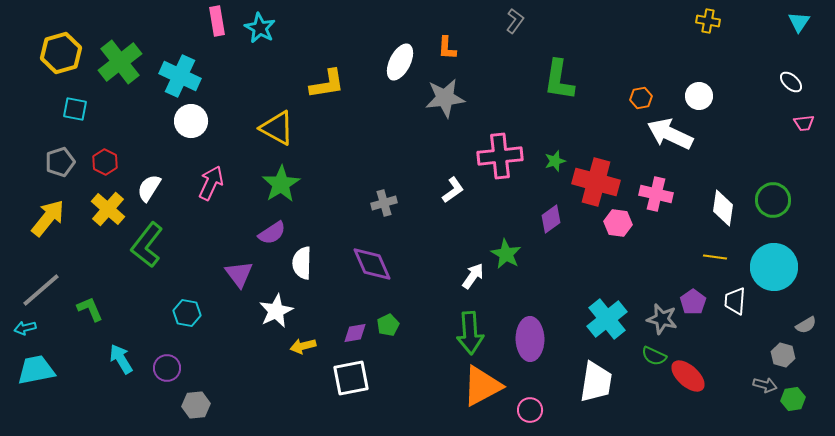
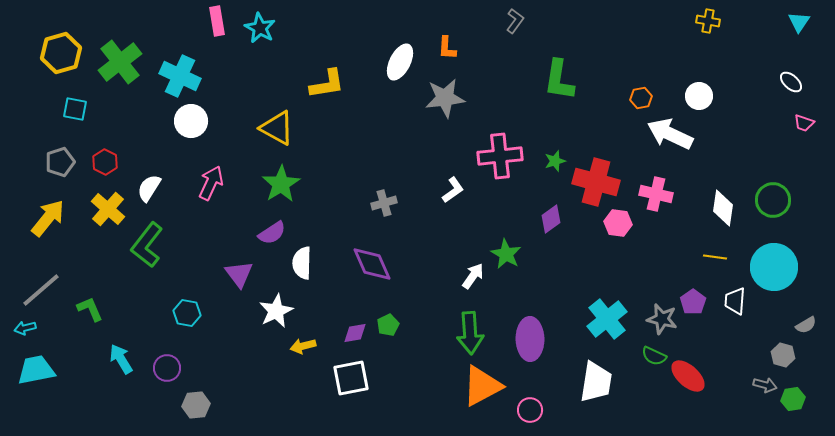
pink trapezoid at (804, 123): rotated 25 degrees clockwise
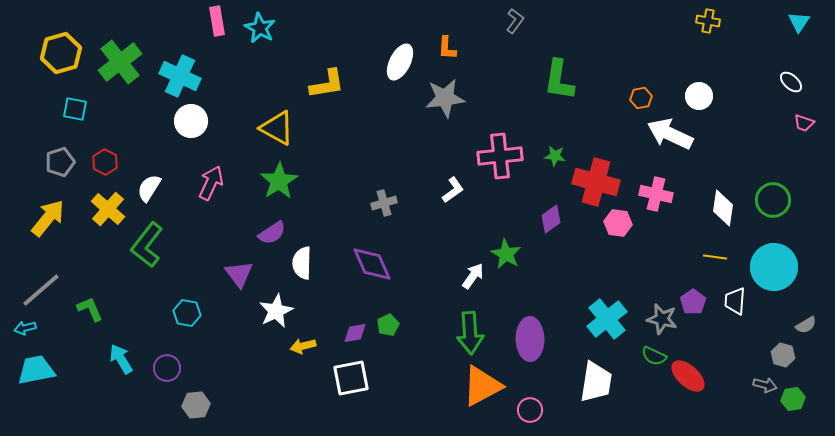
green star at (555, 161): moved 5 px up; rotated 25 degrees clockwise
green star at (281, 184): moved 2 px left, 3 px up
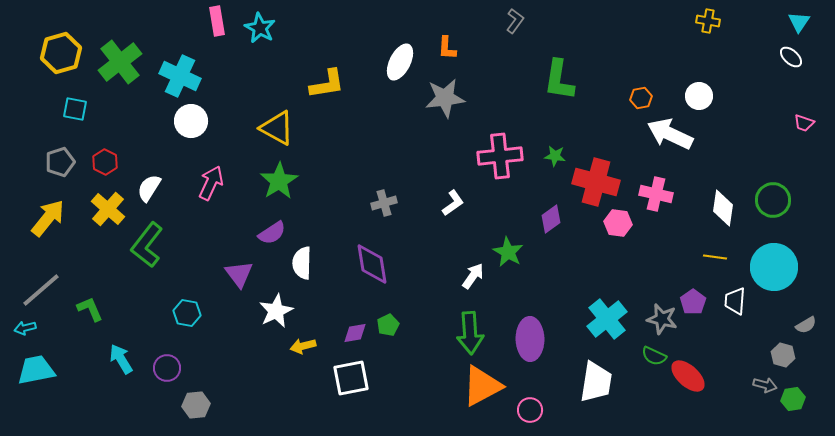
white ellipse at (791, 82): moved 25 px up
white L-shape at (453, 190): moved 13 px down
green star at (506, 254): moved 2 px right, 2 px up
purple diamond at (372, 264): rotated 15 degrees clockwise
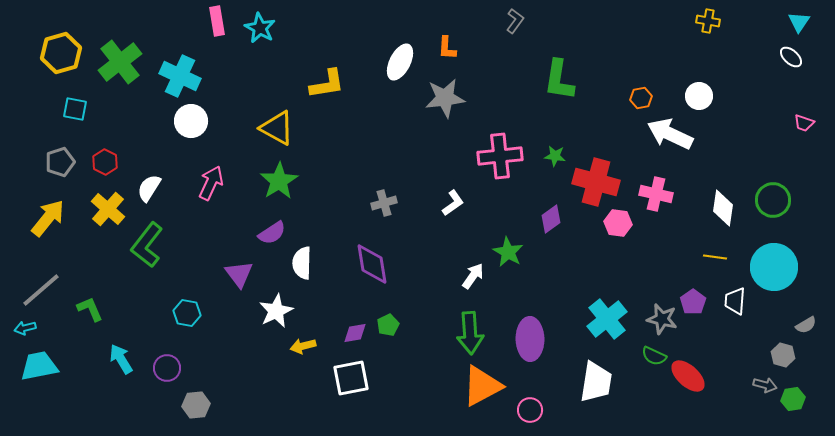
cyan trapezoid at (36, 370): moved 3 px right, 4 px up
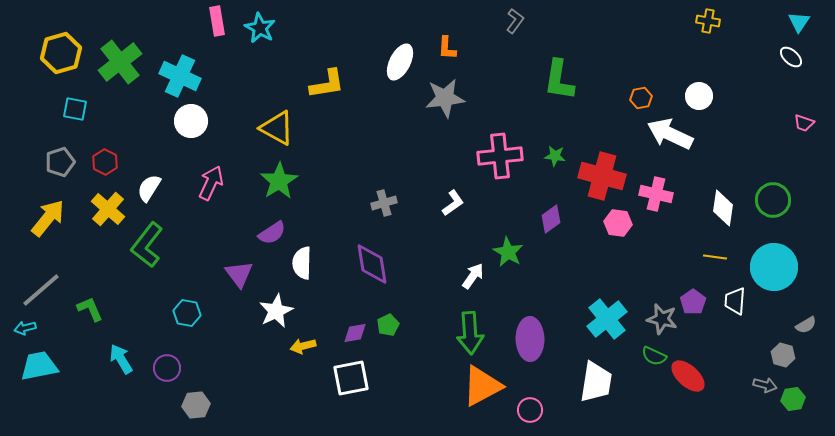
red cross at (596, 182): moved 6 px right, 6 px up
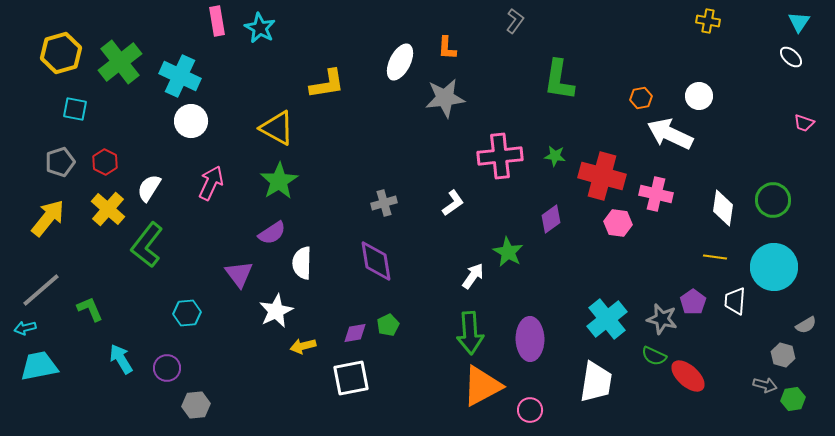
purple diamond at (372, 264): moved 4 px right, 3 px up
cyan hexagon at (187, 313): rotated 16 degrees counterclockwise
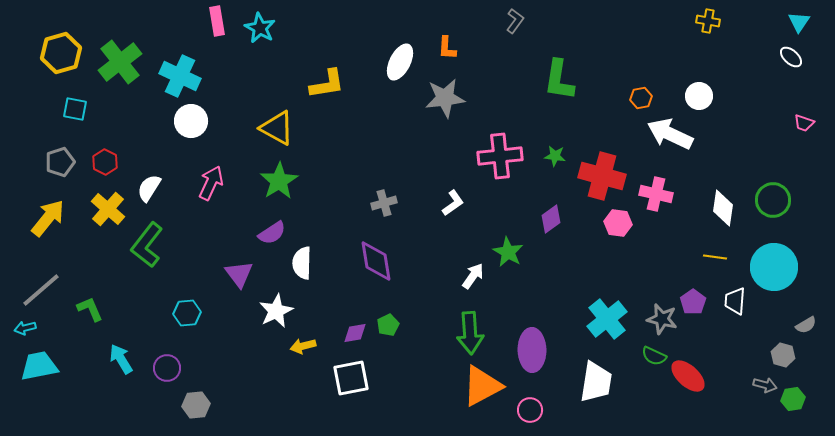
purple ellipse at (530, 339): moved 2 px right, 11 px down
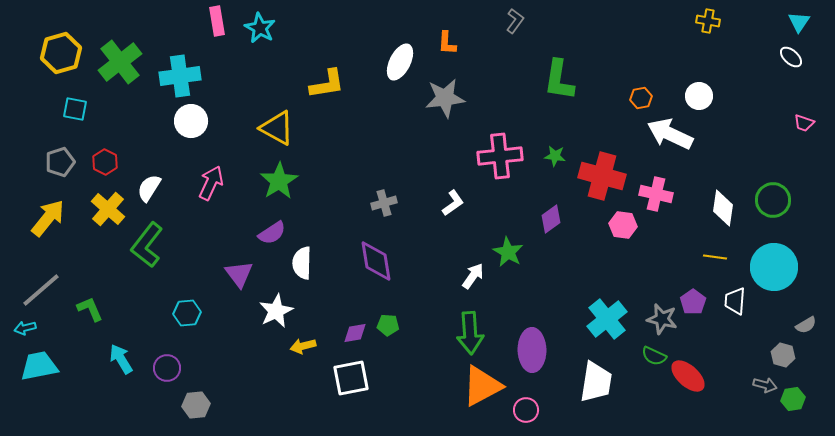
orange L-shape at (447, 48): moved 5 px up
cyan cross at (180, 76): rotated 33 degrees counterclockwise
pink hexagon at (618, 223): moved 5 px right, 2 px down
green pentagon at (388, 325): rotated 30 degrees clockwise
pink circle at (530, 410): moved 4 px left
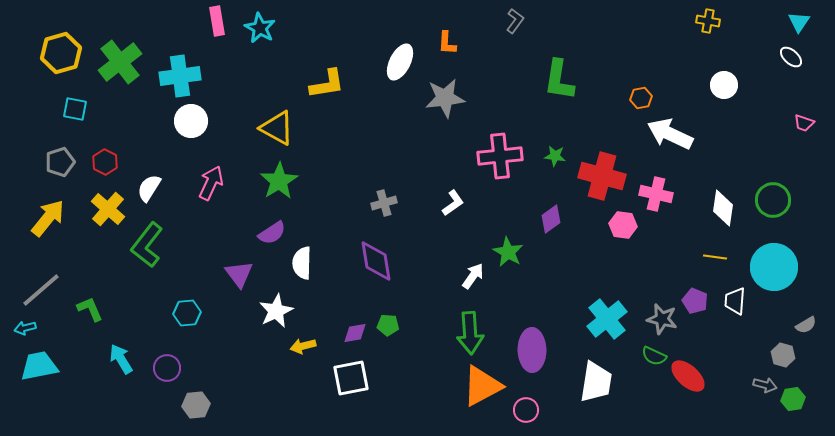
white circle at (699, 96): moved 25 px right, 11 px up
purple pentagon at (693, 302): moved 2 px right, 1 px up; rotated 15 degrees counterclockwise
